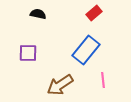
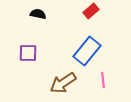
red rectangle: moved 3 px left, 2 px up
blue rectangle: moved 1 px right, 1 px down
brown arrow: moved 3 px right, 2 px up
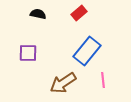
red rectangle: moved 12 px left, 2 px down
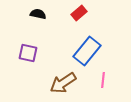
purple square: rotated 12 degrees clockwise
pink line: rotated 14 degrees clockwise
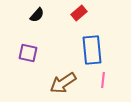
black semicircle: moved 1 px left, 1 px down; rotated 119 degrees clockwise
blue rectangle: moved 5 px right, 1 px up; rotated 44 degrees counterclockwise
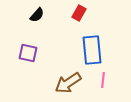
red rectangle: rotated 21 degrees counterclockwise
brown arrow: moved 5 px right
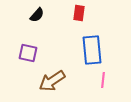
red rectangle: rotated 21 degrees counterclockwise
brown arrow: moved 16 px left, 2 px up
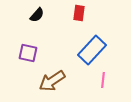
blue rectangle: rotated 48 degrees clockwise
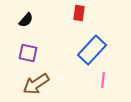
black semicircle: moved 11 px left, 5 px down
brown arrow: moved 16 px left, 3 px down
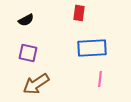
black semicircle: rotated 21 degrees clockwise
blue rectangle: moved 2 px up; rotated 44 degrees clockwise
pink line: moved 3 px left, 1 px up
